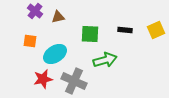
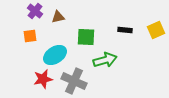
green square: moved 4 px left, 3 px down
orange square: moved 5 px up; rotated 16 degrees counterclockwise
cyan ellipse: moved 1 px down
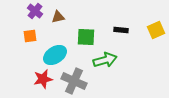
black rectangle: moved 4 px left
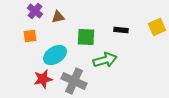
yellow square: moved 1 px right, 3 px up
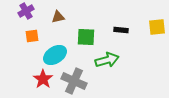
purple cross: moved 9 px left; rotated 21 degrees clockwise
yellow square: rotated 18 degrees clockwise
orange square: moved 2 px right
green arrow: moved 2 px right
red star: rotated 24 degrees counterclockwise
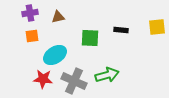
purple cross: moved 4 px right, 2 px down; rotated 21 degrees clockwise
green square: moved 4 px right, 1 px down
green arrow: moved 15 px down
red star: rotated 30 degrees counterclockwise
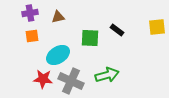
black rectangle: moved 4 px left; rotated 32 degrees clockwise
cyan ellipse: moved 3 px right
gray cross: moved 3 px left
